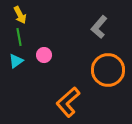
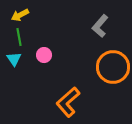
yellow arrow: rotated 90 degrees clockwise
gray L-shape: moved 1 px right, 1 px up
cyan triangle: moved 2 px left, 2 px up; rotated 28 degrees counterclockwise
orange circle: moved 5 px right, 3 px up
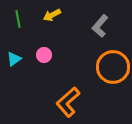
yellow arrow: moved 32 px right
green line: moved 1 px left, 18 px up
cyan triangle: rotated 28 degrees clockwise
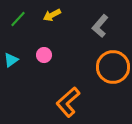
green line: rotated 54 degrees clockwise
cyan triangle: moved 3 px left, 1 px down
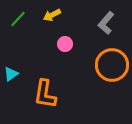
gray L-shape: moved 6 px right, 3 px up
pink circle: moved 21 px right, 11 px up
cyan triangle: moved 14 px down
orange circle: moved 1 px left, 2 px up
orange L-shape: moved 23 px left, 8 px up; rotated 40 degrees counterclockwise
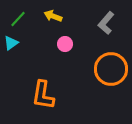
yellow arrow: moved 1 px right, 1 px down; rotated 48 degrees clockwise
orange circle: moved 1 px left, 4 px down
cyan triangle: moved 31 px up
orange L-shape: moved 2 px left, 1 px down
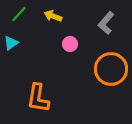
green line: moved 1 px right, 5 px up
pink circle: moved 5 px right
orange L-shape: moved 5 px left, 3 px down
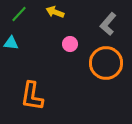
yellow arrow: moved 2 px right, 4 px up
gray L-shape: moved 2 px right, 1 px down
cyan triangle: rotated 42 degrees clockwise
orange circle: moved 5 px left, 6 px up
orange L-shape: moved 6 px left, 2 px up
